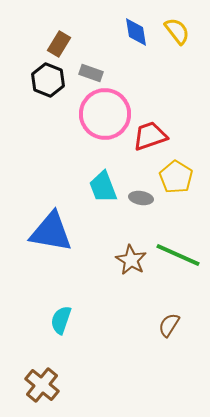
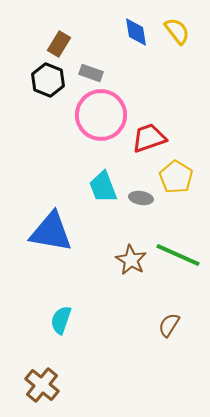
pink circle: moved 4 px left, 1 px down
red trapezoid: moved 1 px left, 2 px down
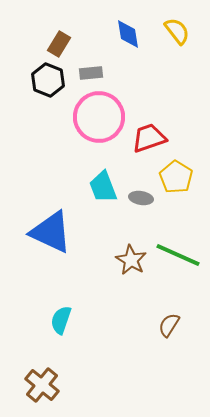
blue diamond: moved 8 px left, 2 px down
gray rectangle: rotated 25 degrees counterclockwise
pink circle: moved 2 px left, 2 px down
blue triangle: rotated 15 degrees clockwise
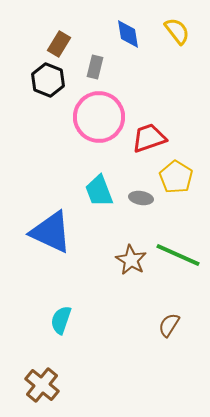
gray rectangle: moved 4 px right, 6 px up; rotated 70 degrees counterclockwise
cyan trapezoid: moved 4 px left, 4 px down
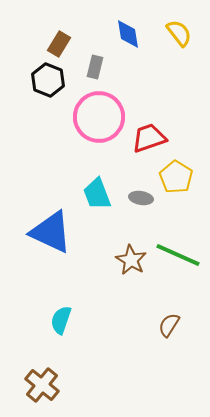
yellow semicircle: moved 2 px right, 2 px down
cyan trapezoid: moved 2 px left, 3 px down
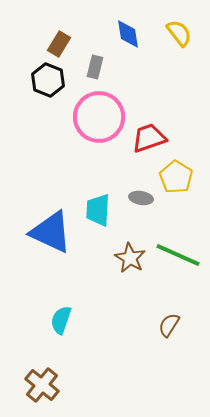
cyan trapezoid: moved 1 px right, 16 px down; rotated 24 degrees clockwise
brown star: moved 1 px left, 2 px up
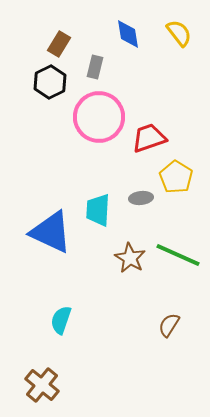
black hexagon: moved 2 px right, 2 px down; rotated 12 degrees clockwise
gray ellipse: rotated 15 degrees counterclockwise
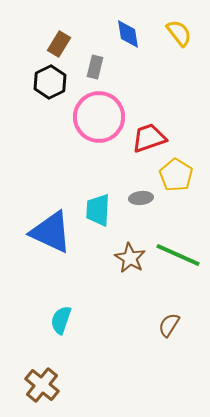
yellow pentagon: moved 2 px up
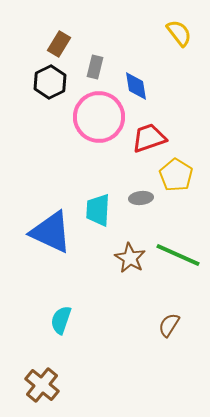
blue diamond: moved 8 px right, 52 px down
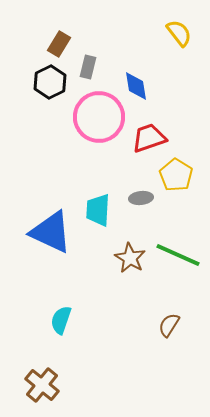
gray rectangle: moved 7 px left
